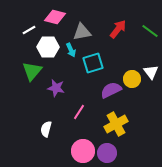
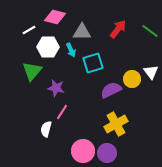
gray triangle: rotated 12 degrees clockwise
pink line: moved 17 px left
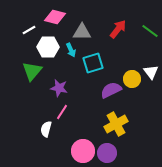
purple star: moved 3 px right
